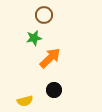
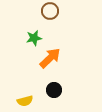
brown circle: moved 6 px right, 4 px up
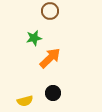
black circle: moved 1 px left, 3 px down
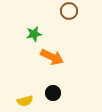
brown circle: moved 19 px right
green star: moved 4 px up
orange arrow: moved 2 px right, 1 px up; rotated 70 degrees clockwise
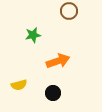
green star: moved 1 px left, 1 px down
orange arrow: moved 6 px right, 4 px down; rotated 45 degrees counterclockwise
yellow semicircle: moved 6 px left, 16 px up
